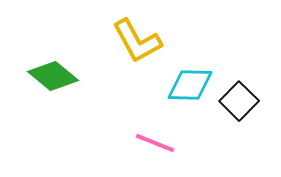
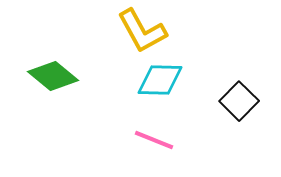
yellow L-shape: moved 5 px right, 10 px up
cyan diamond: moved 30 px left, 5 px up
pink line: moved 1 px left, 3 px up
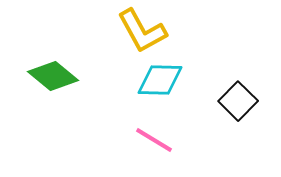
black square: moved 1 px left
pink line: rotated 9 degrees clockwise
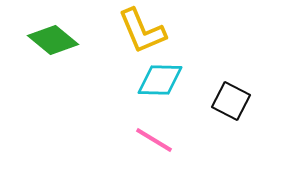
yellow L-shape: rotated 6 degrees clockwise
green diamond: moved 36 px up
black square: moved 7 px left; rotated 18 degrees counterclockwise
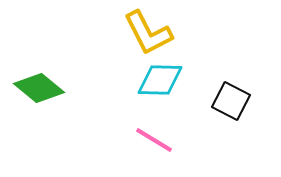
yellow L-shape: moved 6 px right, 2 px down; rotated 4 degrees counterclockwise
green diamond: moved 14 px left, 48 px down
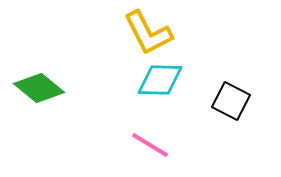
pink line: moved 4 px left, 5 px down
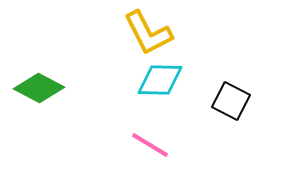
green diamond: rotated 12 degrees counterclockwise
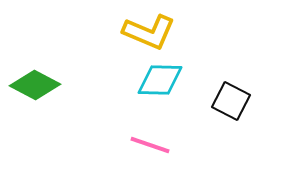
yellow L-shape: moved 1 px right, 1 px up; rotated 40 degrees counterclockwise
green diamond: moved 4 px left, 3 px up
pink line: rotated 12 degrees counterclockwise
